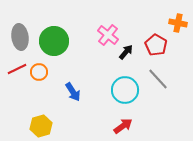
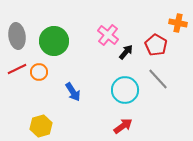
gray ellipse: moved 3 px left, 1 px up
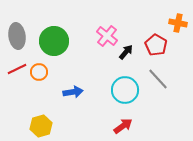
pink cross: moved 1 px left, 1 px down
blue arrow: rotated 66 degrees counterclockwise
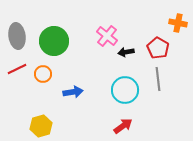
red pentagon: moved 2 px right, 3 px down
black arrow: rotated 140 degrees counterclockwise
orange circle: moved 4 px right, 2 px down
gray line: rotated 35 degrees clockwise
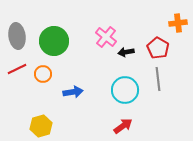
orange cross: rotated 18 degrees counterclockwise
pink cross: moved 1 px left, 1 px down
